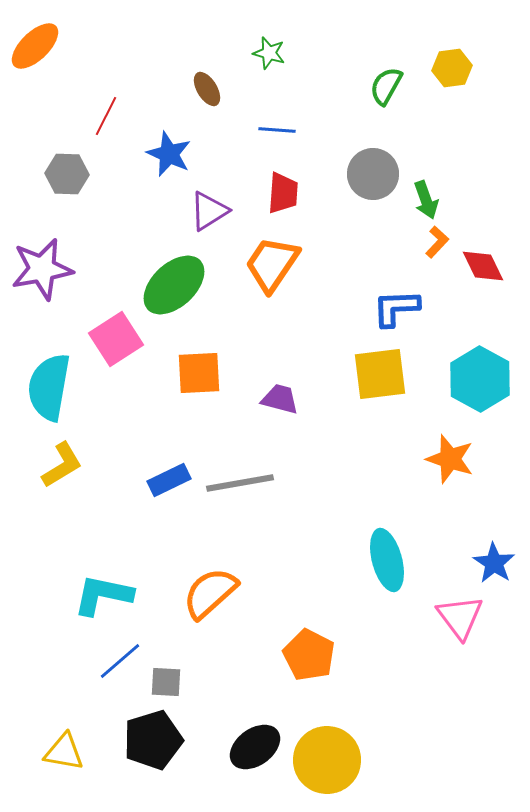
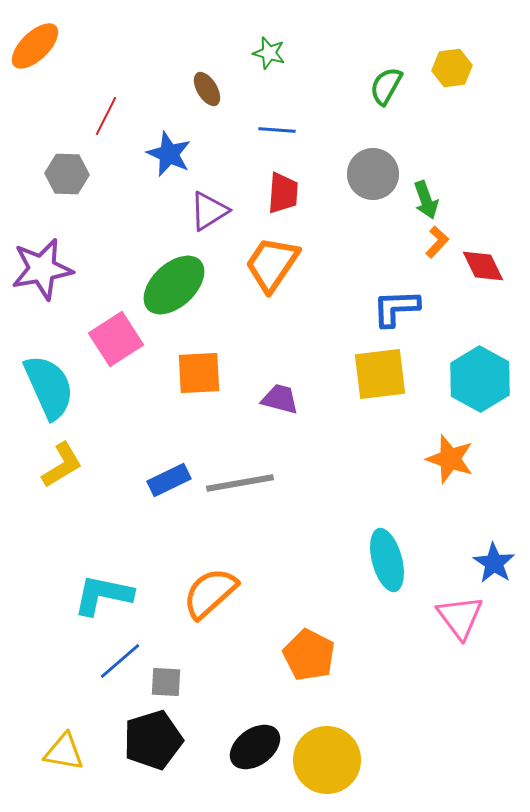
cyan semicircle at (49, 387): rotated 146 degrees clockwise
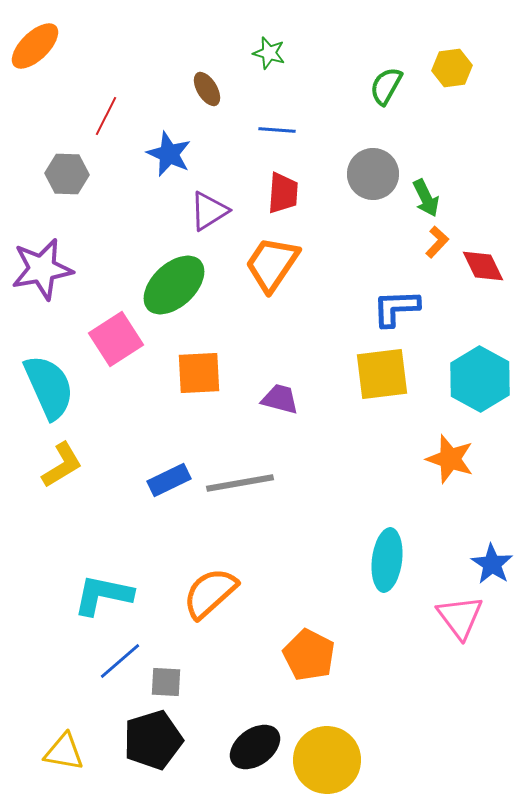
green arrow at (426, 200): moved 2 px up; rotated 6 degrees counterclockwise
yellow square at (380, 374): moved 2 px right
cyan ellipse at (387, 560): rotated 22 degrees clockwise
blue star at (494, 563): moved 2 px left, 1 px down
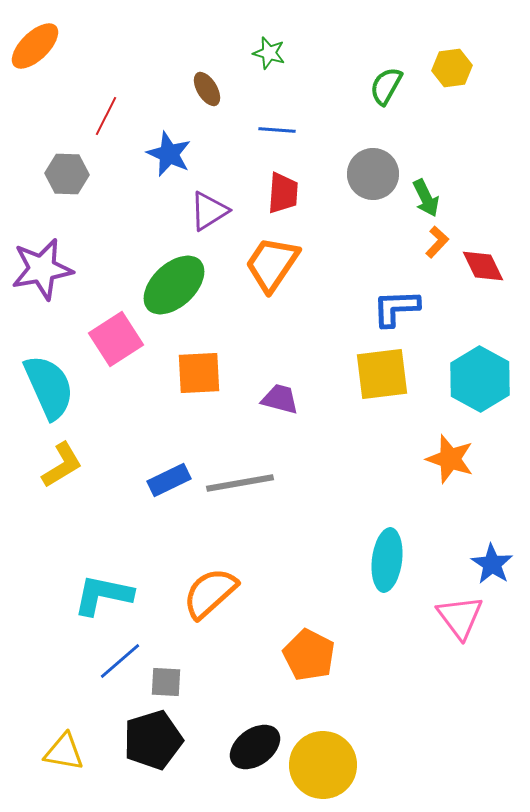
yellow circle at (327, 760): moved 4 px left, 5 px down
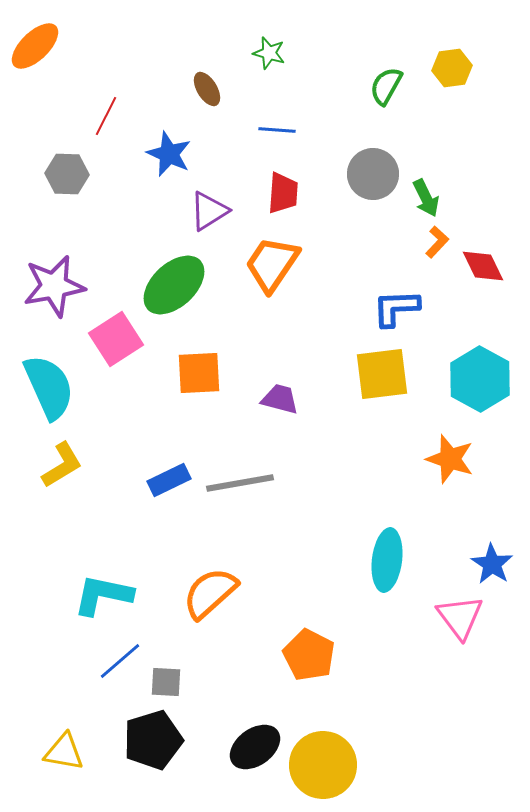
purple star at (42, 269): moved 12 px right, 17 px down
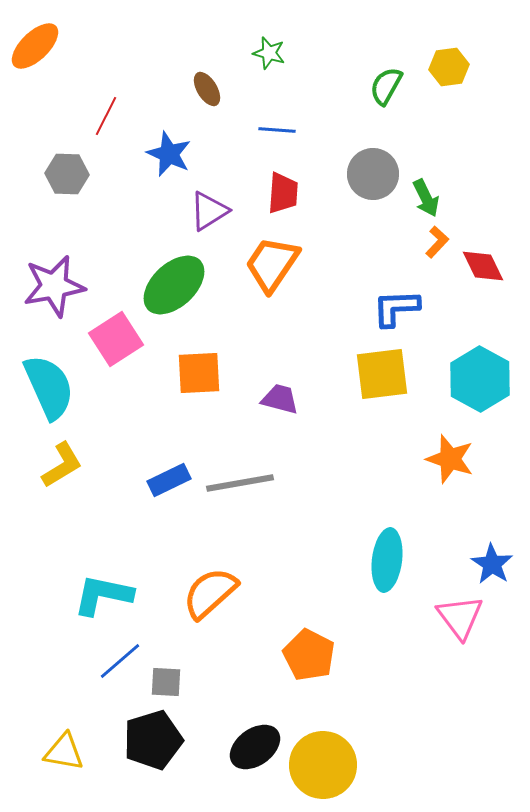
yellow hexagon at (452, 68): moved 3 px left, 1 px up
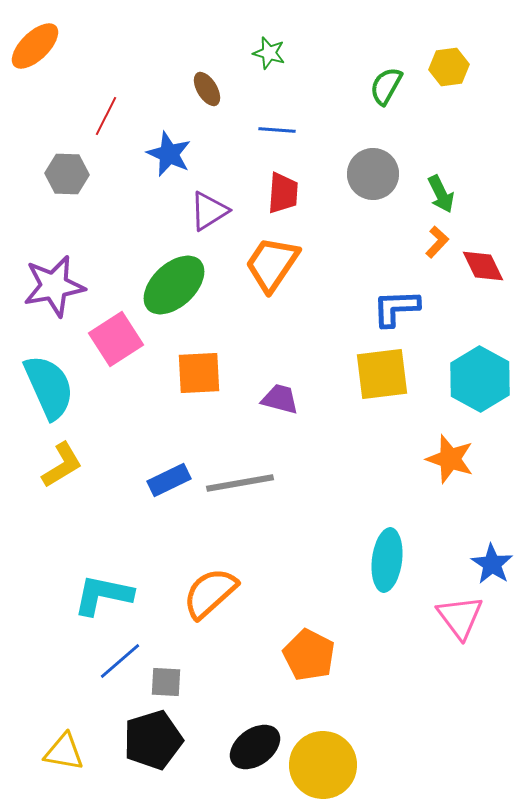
green arrow at (426, 198): moved 15 px right, 4 px up
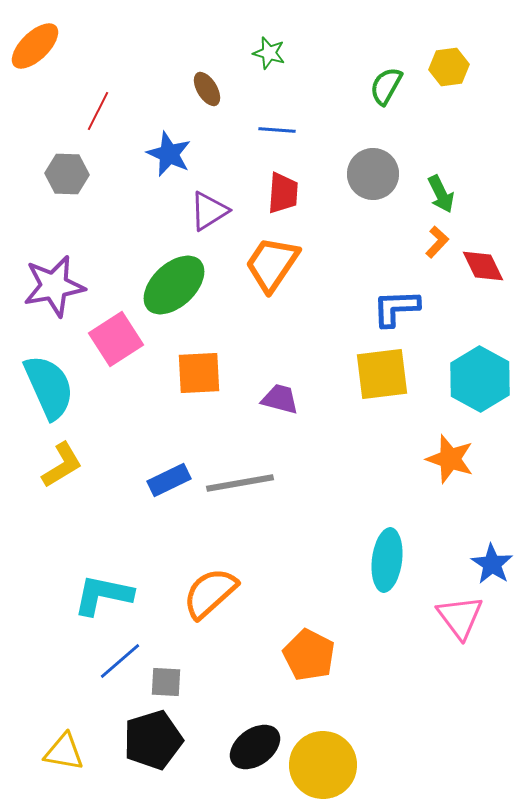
red line at (106, 116): moved 8 px left, 5 px up
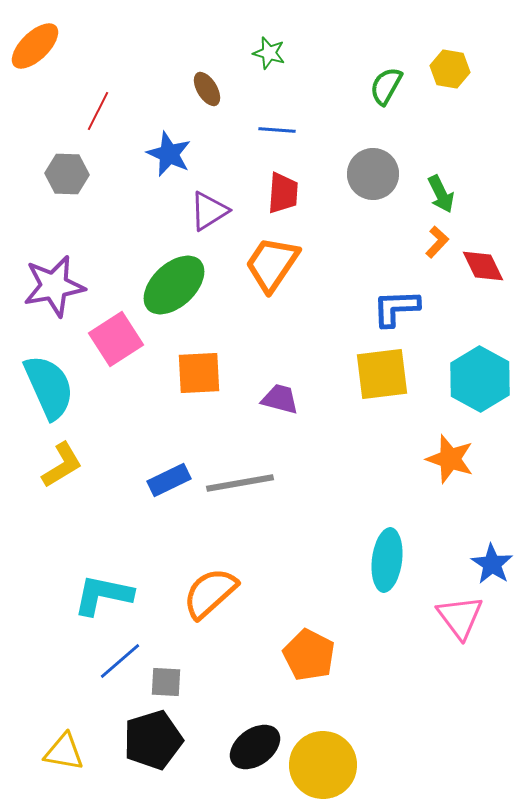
yellow hexagon at (449, 67): moved 1 px right, 2 px down; rotated 18 degrees clockwise
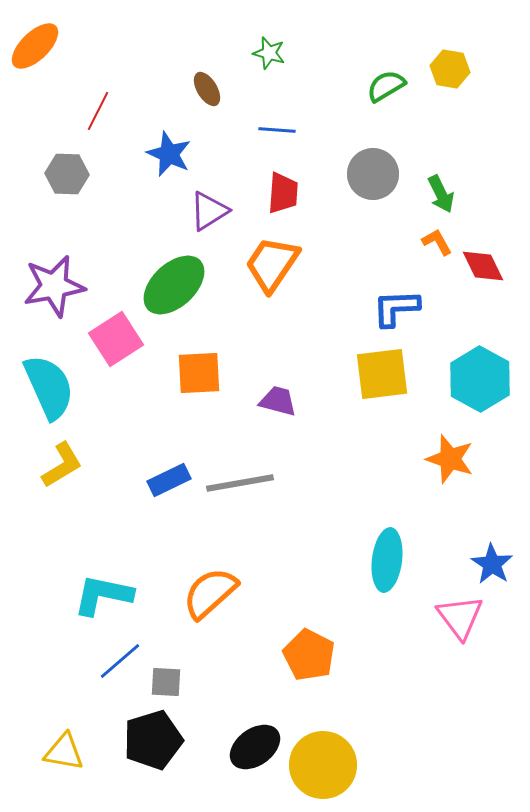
green semicircle at (386, 86): rotated 30 degrees clockwise
orange L-shape at (437, 242): rotated 72 degrees counterclockwise
purple trapezoid at (280, 399): moved 2 px left, 2 px down
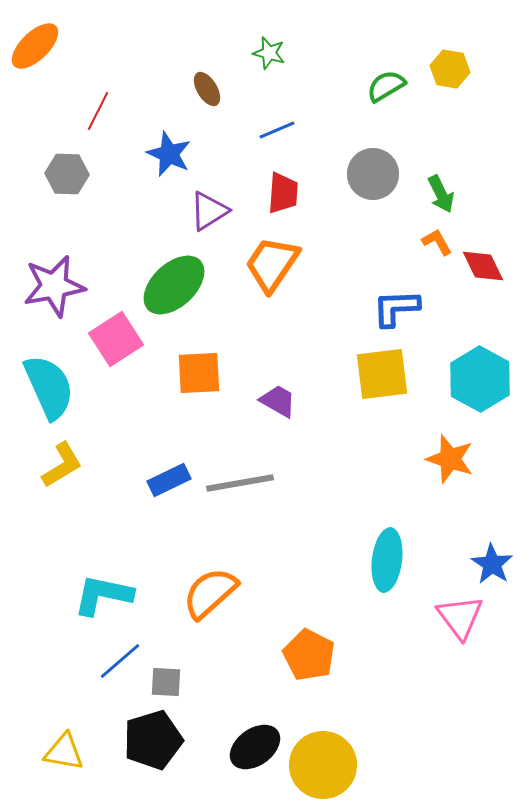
blue line at (277, 130): rotated 27 degrees counterclockwise
purple trapezoid at (278, 401): rotated 15 degrees clockwise
